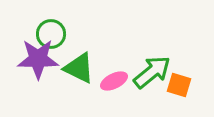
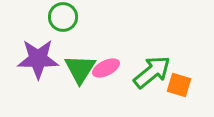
green circle: moved 12 px right, 17 px up
green triangle: moved 1 px right, 1 px down; rotated 36 degrees clockwise
pink ellipse: moved 8 px left, 13 px up
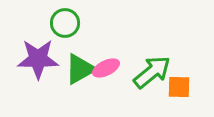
green circle: moved 2 px right, 6 px down
green triangle: rotated 28 degrees clockwise
orange square: moved 2 px down; rotated 15 degrees counterclockwise
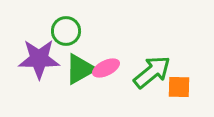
green circle: moved 1 px right, 8 px down
purple star: moved 1 px right
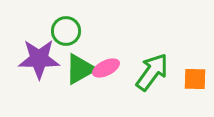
green arrow: rotated 15 degrees counterclockwise
orange square: moved 16 px right, 8 px up
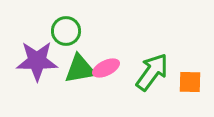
purple star: moved 2 px left, 2 px down
green triangle: rotated 20 degrees clockwise
orange square: moved 5 px left, 3 px down
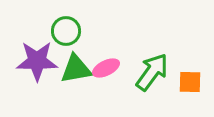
green triangle: moved 4 px left
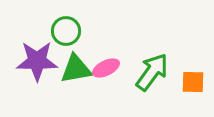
orange square: moved 3 px right
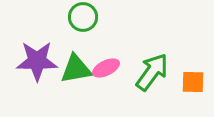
green circle: moved 17 px right, 14 px up
